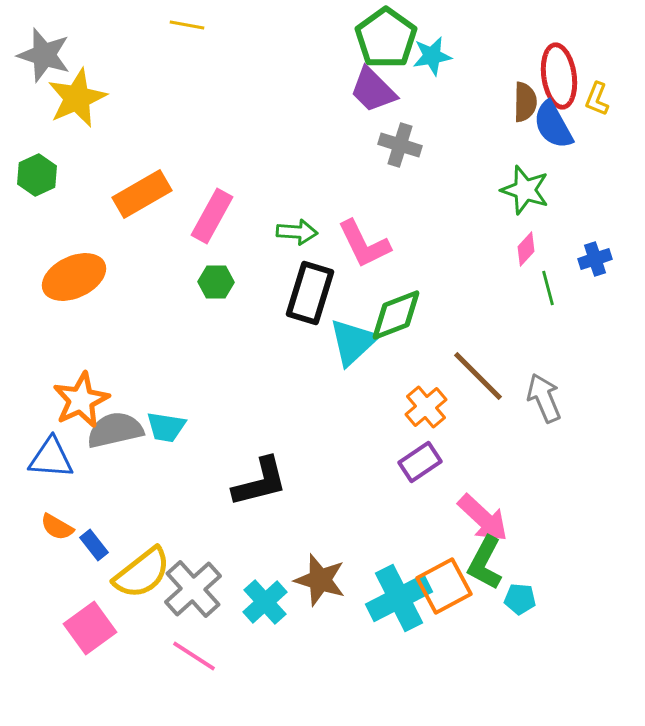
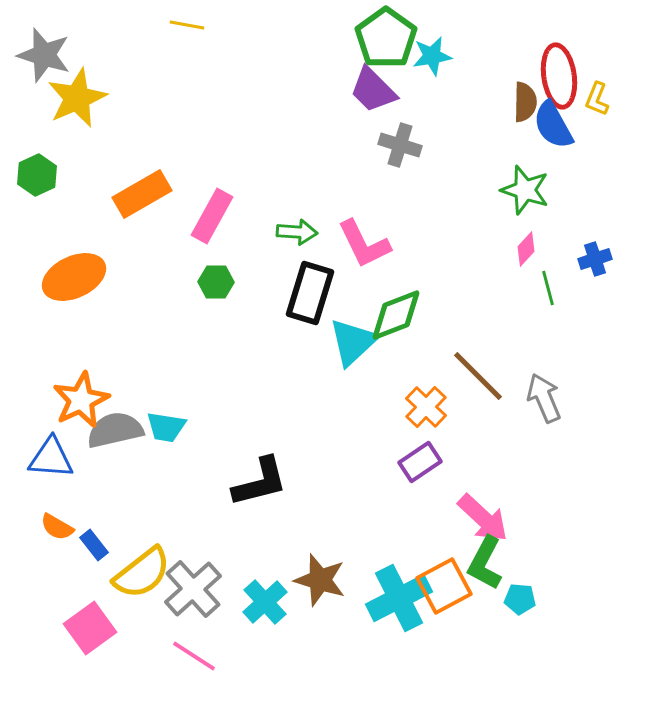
orange cross at (426, 407): rotated 6 degrees counterclockwise
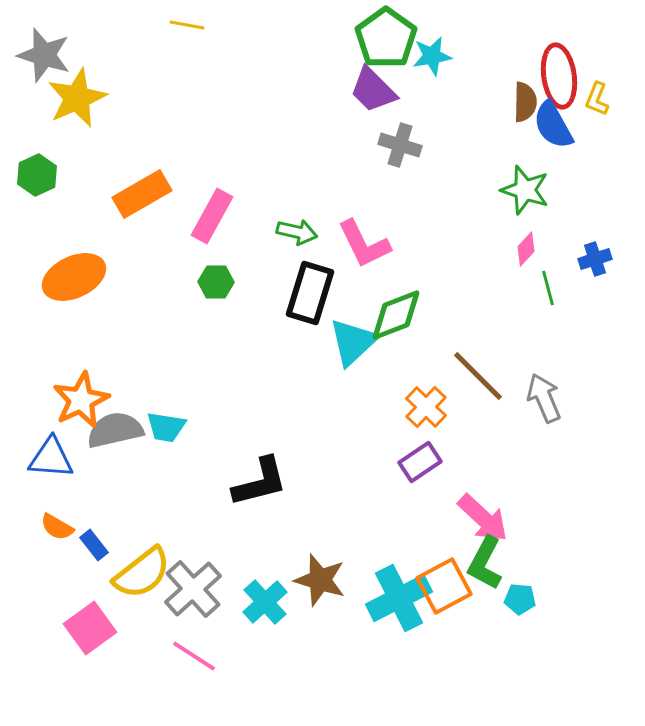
green arrow at (297, 232): rotated 9 degrees clockwise
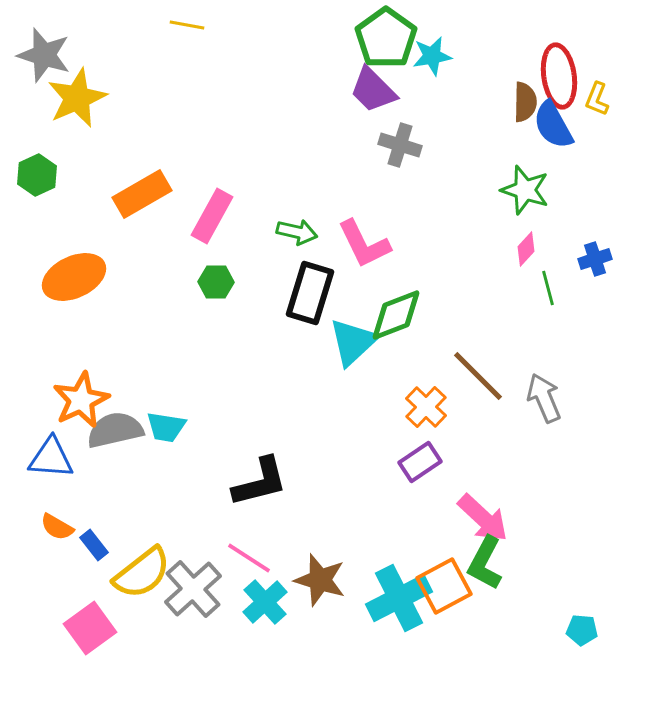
cyan pentagon at (520, 599): moved 62 px right, 31 px down
pink line at (194, 656): moved 55 px right, 98 px up
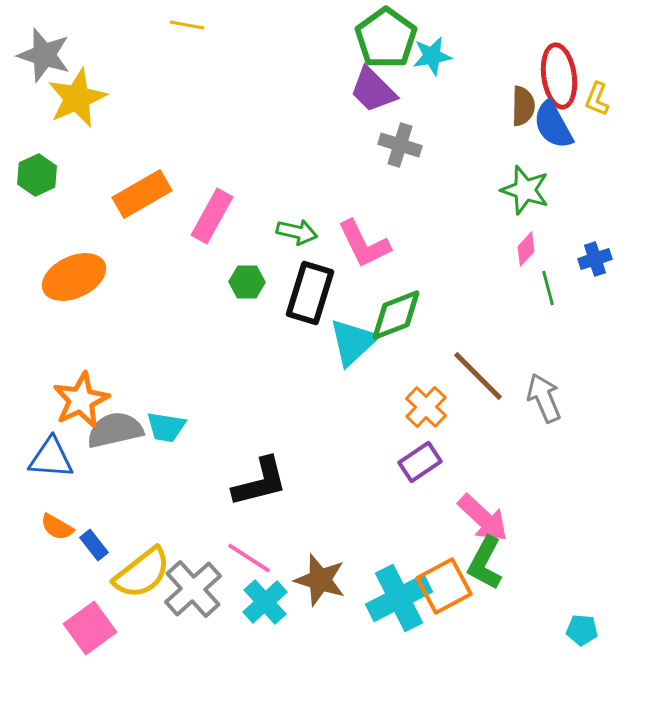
brown semicircle at (525, 102): moved 2 px left, 4 px down
green hexagon at (216, 282): moved 31 px right
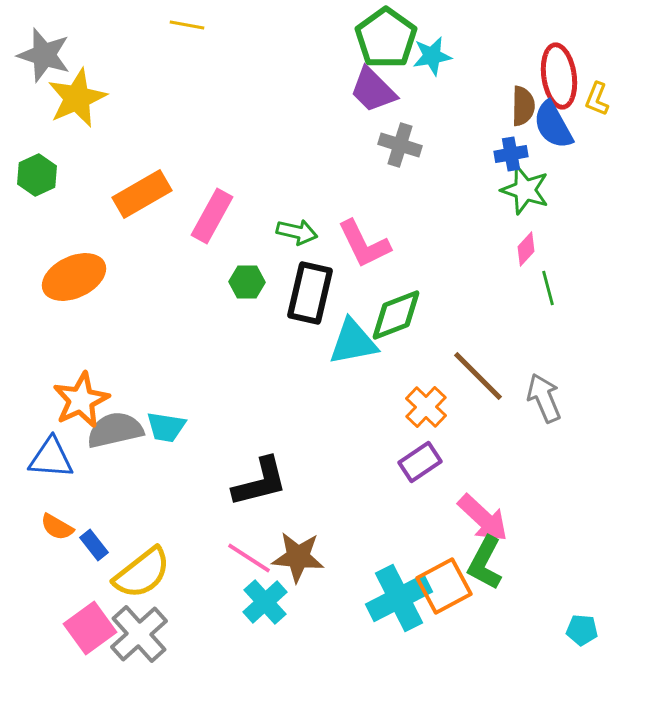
blue cross at (595, 259): moved 84 px left, 105 px up; rotated 8 degrees clockwise
black rectangle at (310, 293): rotated 4 degrees counterclockwise
cyan triangle at (353, 342): rotated 32 degrees clockwise
brown star at (320, 580): moved 22 px left, 23 px up; rotated 12 degrees counterclockwise
gray cross at (193, 589): moved 54 px left, 45 px down
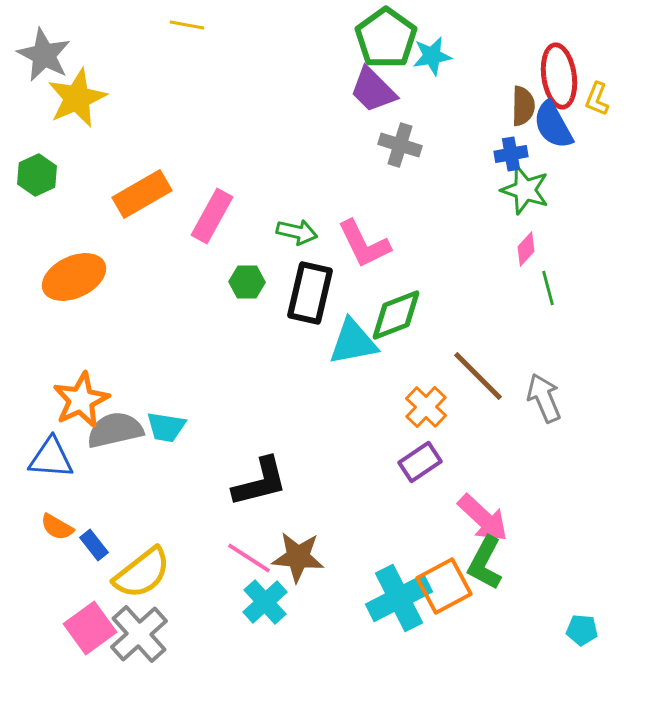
gray star at (44, 55): rotated 10 degrees clockwise
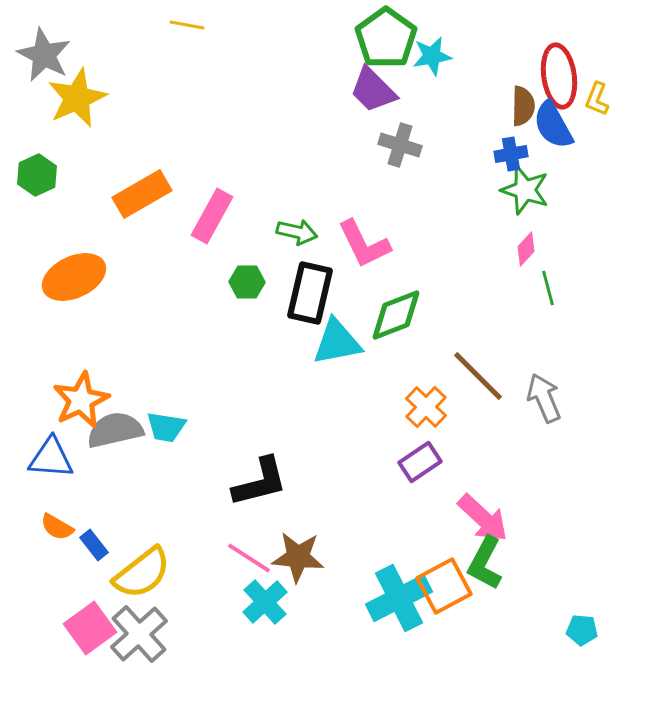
cyan triangle at (353, 342): moved 16 px left
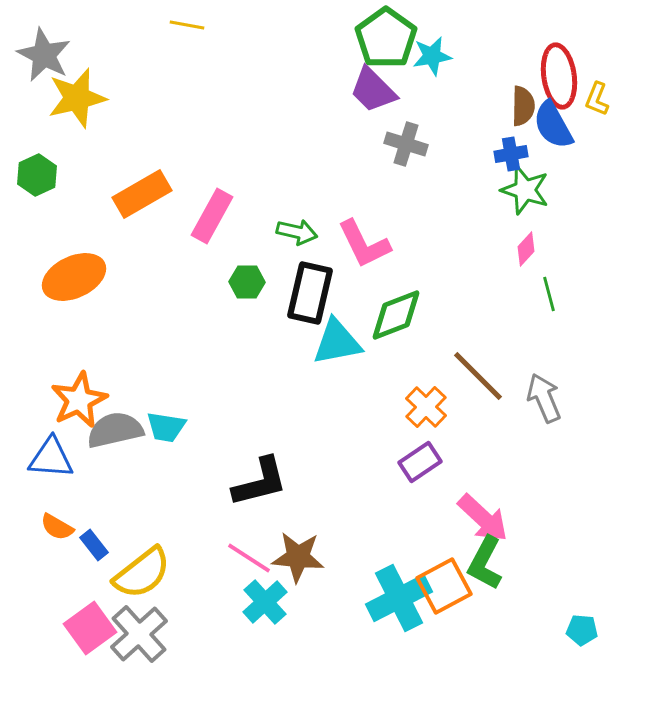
yellow star at (77, 98): rotated 10 degrees clockwise
gray cross at (400, 145): moved 6 px right, 1 px up
green line at (548, 288): moved 1 px right, 6 px down
orange star at (81, 400): moved 2 px left
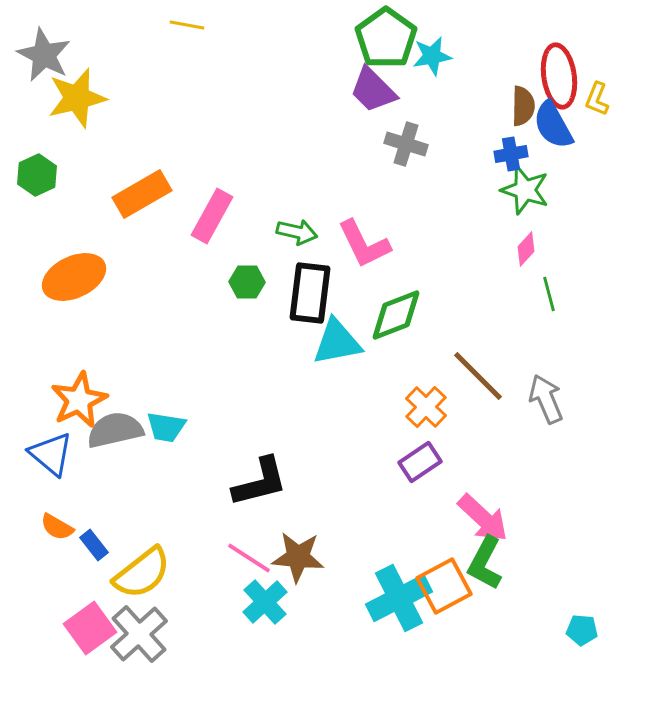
black rectangle at (310, 293): rotated 6 degrees counterclockwise
gray arrow at (544, 398): moved 2 px right, 1 px down
blue triangle at (51, 458): moved 4 px up; rotated 36 degrees clockwise
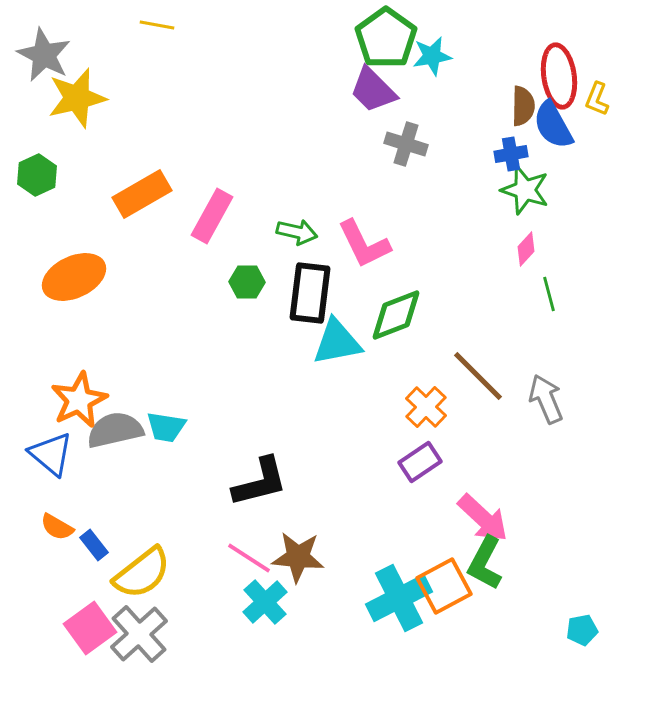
yellow line at (187, 25): moved 30 px left
cyan pentagon at (582, 630): rotated 16 degrees counterclockwise
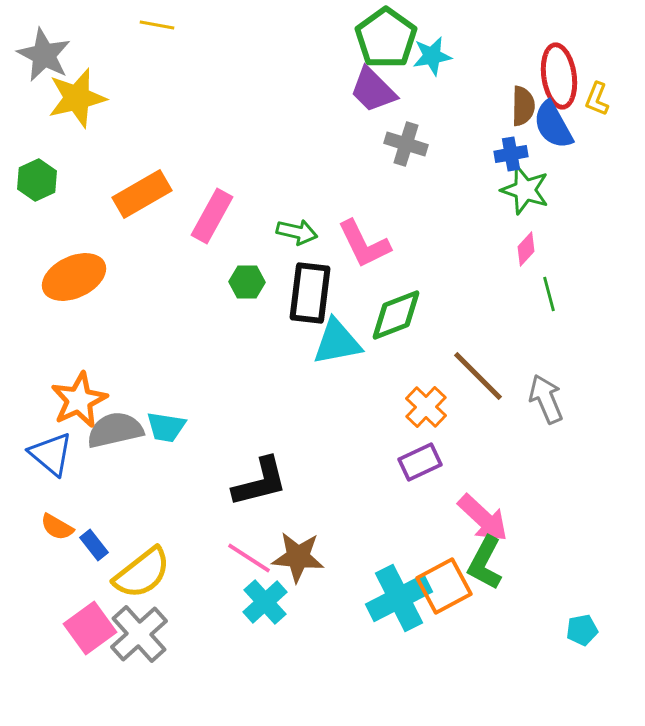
green hexagon at (37, 175): moved 5 px down
purple rectangle at (420, 462): rotated 9 degrees clockwise
